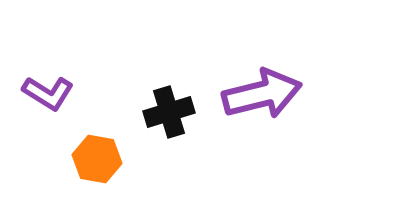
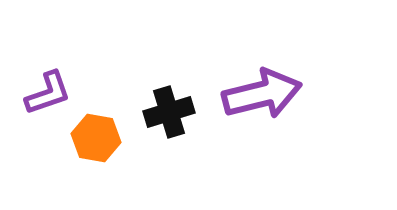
purple L-shape: rotated 51 degrees counterclockwise
orange hexagon: moved 1 px left, 21 px up
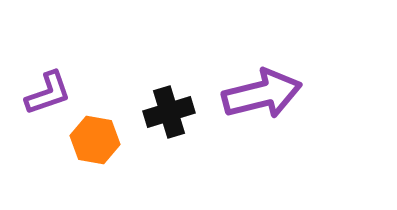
orange hexagon: moved 1 px left, 2 px down
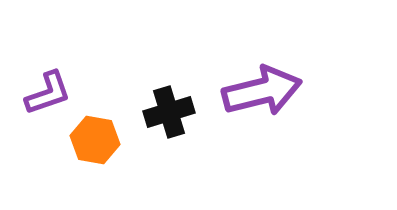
purple arrow: moved 3 px up
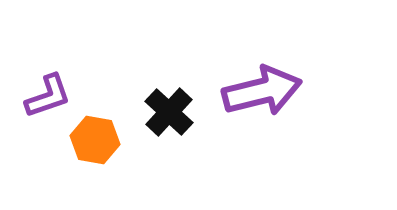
purple L-shape: moved 3 px down
black cross: rotated 30 degrees counterclockwise
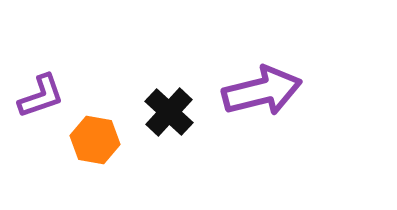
purple L-shape: moved 7 px left
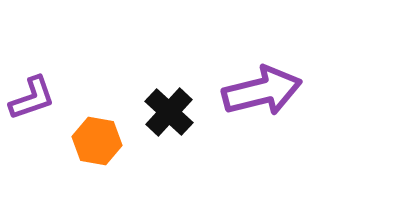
purple L-shape: moved 9 px left, 2 px down
orange hexagon: moved 2 px right, 1 px down
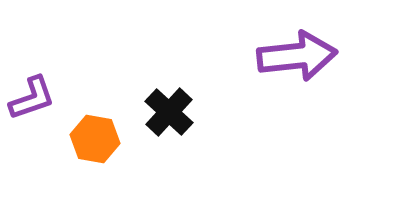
purple arrow: moved 35 px right, 35 px up; rotated 8 degrees clockwise
orange hexagon: moved 2 px left, 2 px up
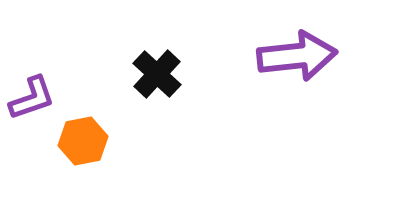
black cross: moved 12 px left, 38 px up
orange hexagon: moved 12 px left, 2 px down; rotated 21 degrees counterclockwise
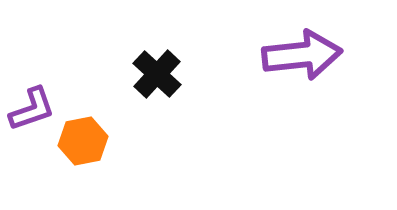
purple arrow: moved 5 px right, 1 px up
purple L-shape: moved 11 px down
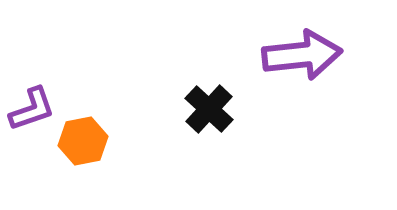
black cross: moved 52 px right, 35 px down
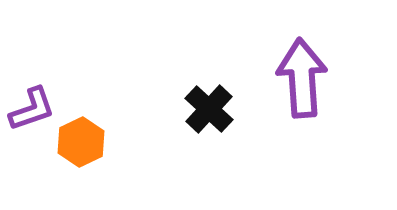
purple arrow: moved 23 px down; rotated 88 degrees counterclockwise
orange hexagon: moved 2 px left, 1 px down; rotated 15 degrees counterclockwise
